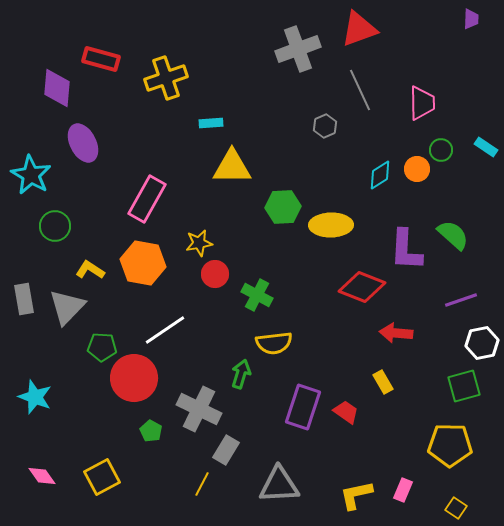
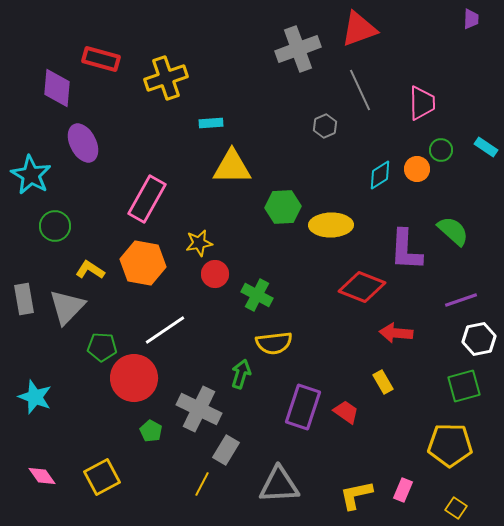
green semicircle at (453, 235): moved 4 px up
white hexagon at (482, 343): moved 3 px left, 4 px up
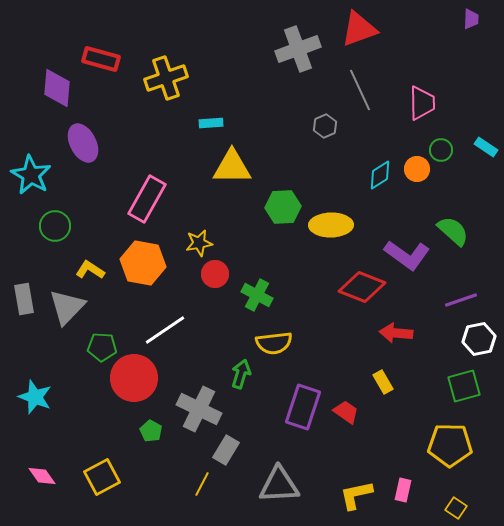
purple L-shape at (406, 250): moved 1 px right, 5 px down; rotated 57 degrees counterclockwise
pink rectangle at (403, 490): rotated 10 degrees counterclockwise
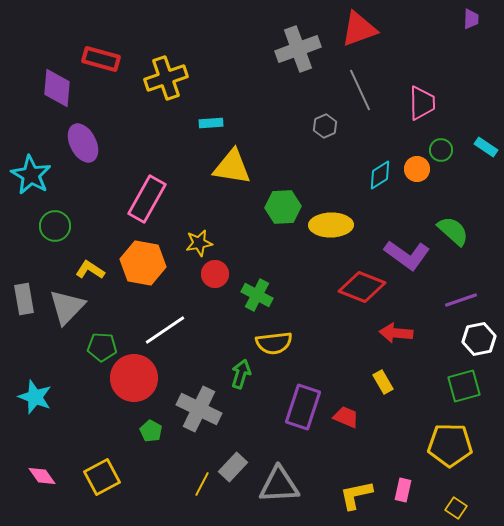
yellow triangle at (232, 167): rotated 9 degrees clockwise
red trapezoid at (346, 412): moved 5 px down; rotated 12 degrees counterclockwise
gray rectangle at (226, 450): moved 7 px right, 17 px down; rotated 12 degrees clockwise
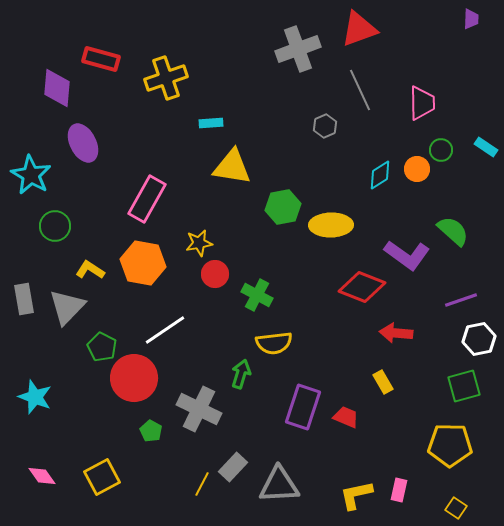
green hexagon at (283, 207): rotated 8 degrees counterclockwise
green pentagon at (102, 347): rotated 24 degrees clockwise
pink rectangle at (403, 490): moved 4 px left
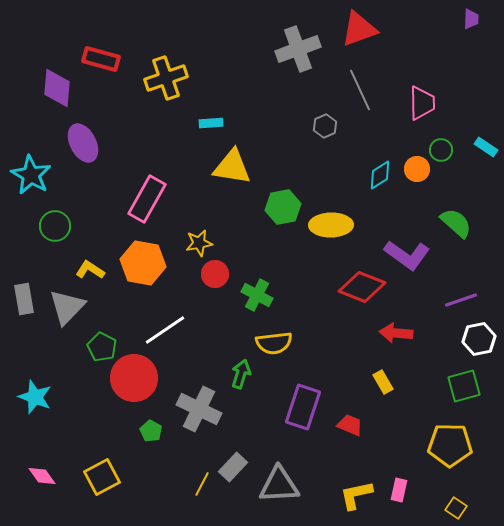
green semicircle at (453, 231): moved 3 px right, 8 px up
red trapezoid at (346, 417): moved 4 px right, 8 px down
